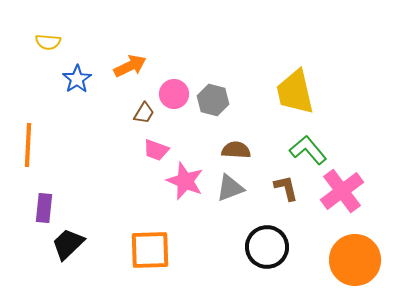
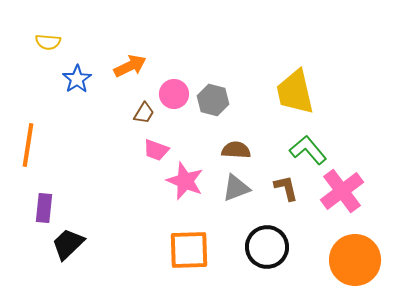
orange line: rotated 6 degrees clockwise
gray triangle: moved 6 px right
orange square: moved 39 px right
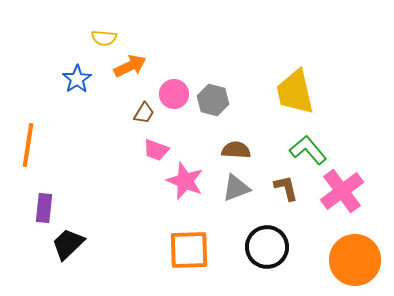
yellow semicircle: moved 56 px right, 4 px up
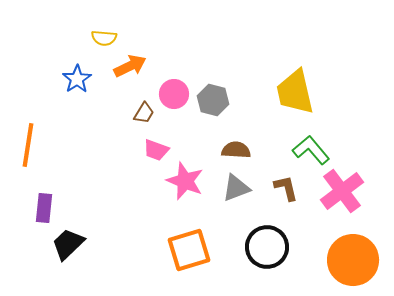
green L-shape: moved 3 px right
orange square: rotated 15 degrees counterclockwise
orange circle: moved 2 px left
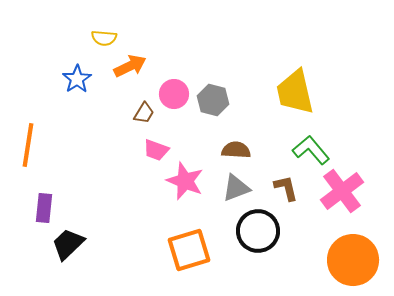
black circle: moved 9 px left, 16 px up
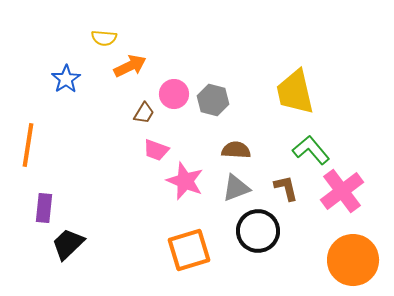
blue star: moved 11 px left
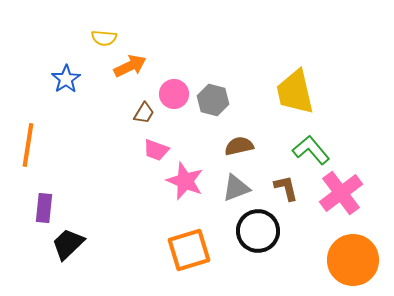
brown semicircle: moved 3 px right, 4 px up; rotated 16 degrees counterclockwise
pink cross: moved 1 px left, 2 px down
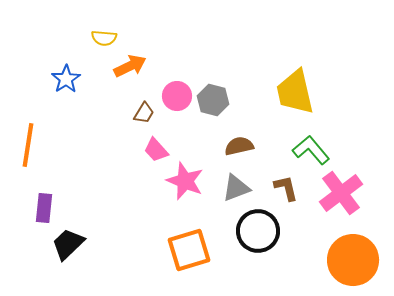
pink circle: moved 3 px right, 2 px down
pink trapezoid: rotated 28 degrees clockwise
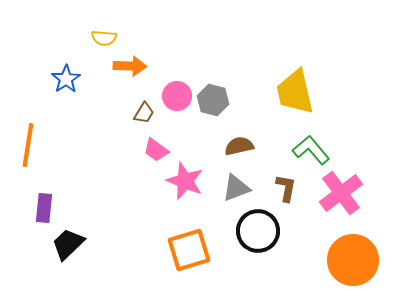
orange arrow: rotated 28 degrees clockwise
pink trapezoid: rotated 12 degrees counterclockwise
brown L-shape: rotated 24 degrees clockwise
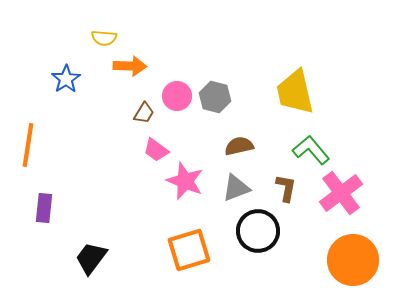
gray hexagon: moved 2 px right, 3 px up
black trapezoid: moved 23 px right, 14 px down; rotated 9 degrees counterclockwise
